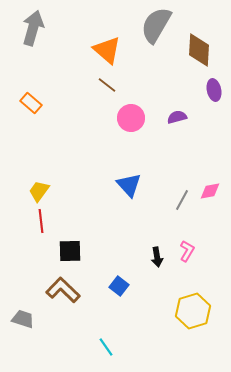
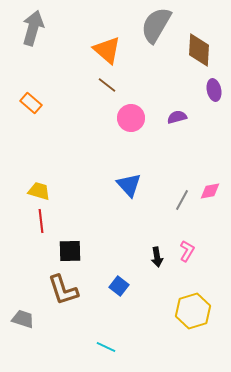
yellow trapezoid: rotated 70 degrees clockwise
brown L-shape: rotated 152 degrees counterclockwise
cyan line: rotated 30 degrees counterclockwise
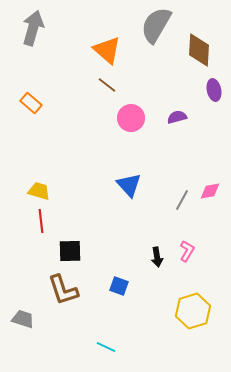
blue square: rotated 18 degrees counterclockwise
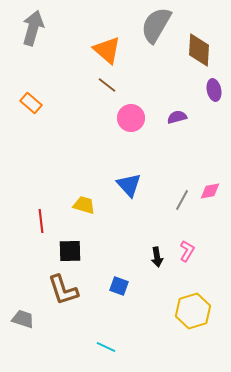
yellow trapezoid: moved 45 px right, 14 px down
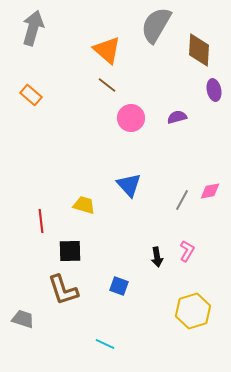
orange rectangle: moved 8 px up
cyan line: moved 1 px left, 3 px up
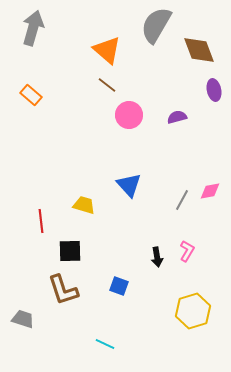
brown diamond: rotated 24 degrees counterclockwise
pink circle: moved 2 px left, 3 px up
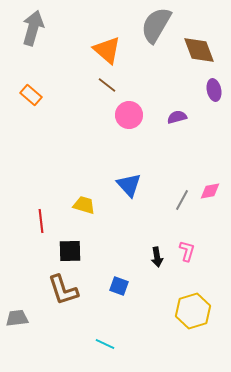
pink L-shape: rotated 15 degrees counterclockwise
gray trapezoid: moved 6 px left, 1 px up; rotated 25 degrees counterclockwise
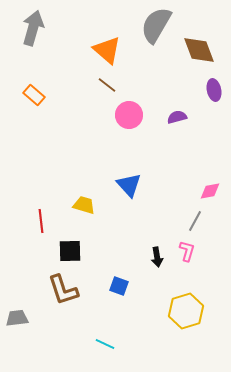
orange rectangle: moved 3 px right
gray line: moved 13 px right, 21 px down
yellow hexagon: moved 7 px left
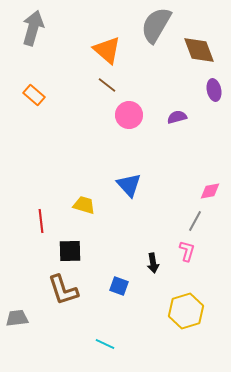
black arrow: moved 4 px left, 6 px down
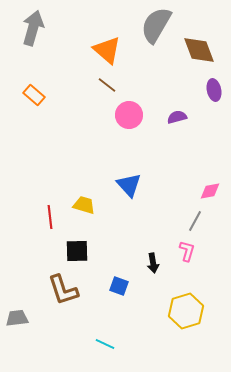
red line: moved 9 px right, 4 px up
black square: moved 7 px right
